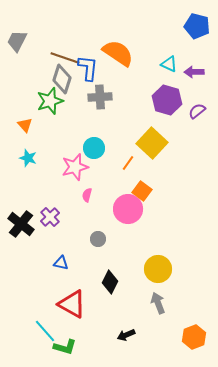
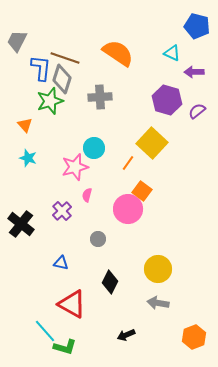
cyan triangle: moved 3 px right, 11 px up
blue L-shape: moved 47 px left
purple cross: moved 12 px right, 6 px up
gray arrow: rotated 60 degrees counterclockwise
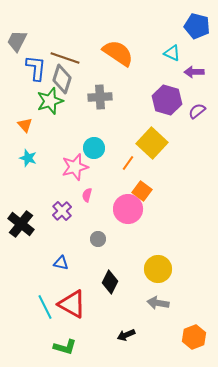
blue L-shape: moved 5 px left
cyan line: moved 24 px up; rotated 15 degrees clockwise
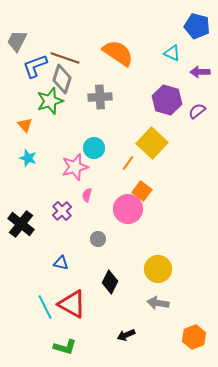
blue L-shape: moved 1 px left, 2 px up; rotated 116 degrees counterclockwise
purple arrow: moved 6 px right
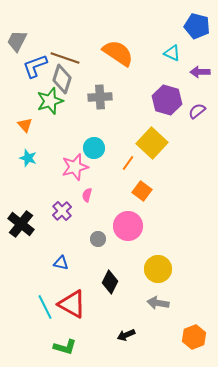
pink circle: moved 17 px down
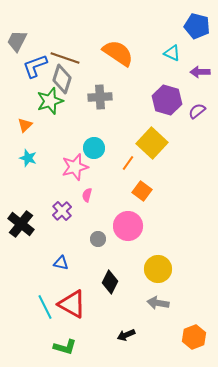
orange triangle: rotated 28 degrees clockwise
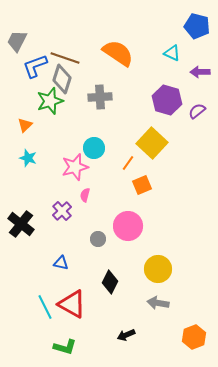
orange square: moved 6 px up; rotated 30 degrees clockwise
pink semicircle: moved 2 px left
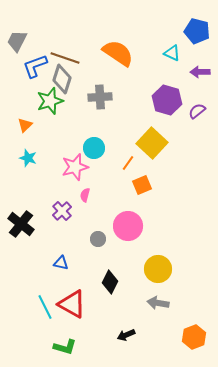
blue pentagon: moved 5 px down
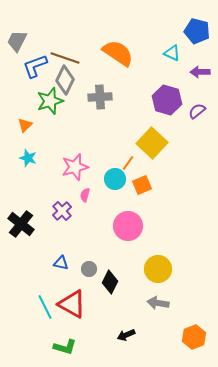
gray diamond: moved 3 px right, 1 px down; rotated 8 degrees clockwise
cyan circle: moved 21 px right, 31 px down
gray circle: moved 9 px left, 30 px down
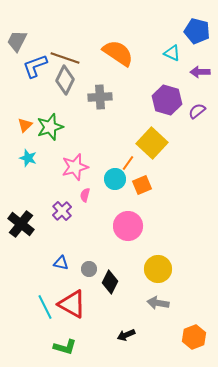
green star: moved 26 px down
